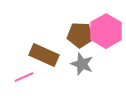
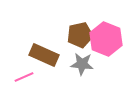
pink hexagon: moved 8 px down; rotated 8 degrees counterclockwise
brown pentagon: rotated 15 degrees counterclockwise
gray star: rotated 15 degrees counterclockwise
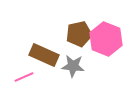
brown pentagon: moved 1 px left, 1 px up
gray star: moved 9 px left, 2 px down
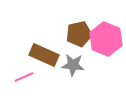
gray star: moved 1 px up
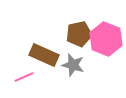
gray star: rotated 10 degrees clockwise
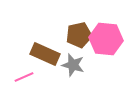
brown pentagon: moved 1 px down
pink hexagon: rotated 16 degrees counterclockwise
brown rectangle: moved 1 px right, 1 px up
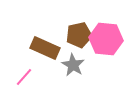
brown rectangle: moved 6 px up
gray star: rotated 15 degrees clockwise
pink line: rotated 24 degrees counterclockwise
